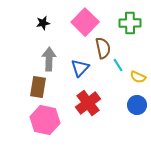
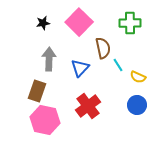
pink square: moved 6 px left
brown rectangle: moved 1 px left, 4 px down; rotated 10 degrees clockwise
red cross: moved 3 px down
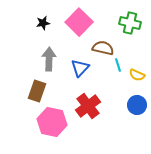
green cross: rotated 15 degrees clockwise
brown semicircle: rotated 65 degrees counterclockwise
cyan line: rotated 16 degrees clockwise
yellow semicircle: moved 1 px left, 2 px up
pink hexagon: moved 7 px right, 2 px down
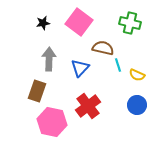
pink square: rotated 8 degrees counterclockwise
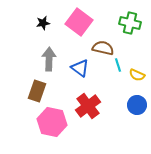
blue triangle: rotated 36 degrees counterclockwise
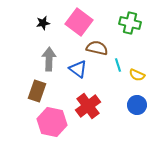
brown semicircle: moved 6 px left
blue triangle: moved 2 px left, 1 px down
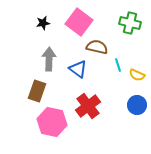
brown semicircle: moved 1 px up
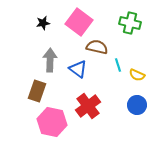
gray arrow: moved 1 px right, 1 px down
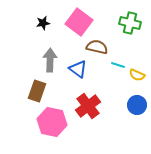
cyan line: rotated 56 degrees counterclockwise
